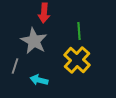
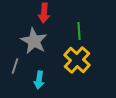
cyan arrow: rotated 96 degrees counterclockwise
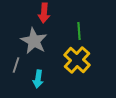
gray line: moved 1 px right, 1 px up
cyan arrow: moved 1 px left, 1 px up
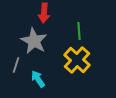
cyan arrow: rotated 138 degrees clockwise
